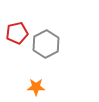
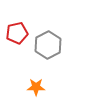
gray hexagon: moved 2 px right, 1 px down
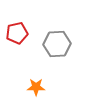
gray hexagon: moved 9 px right, 1 px up; rotated 24 degrees clockwise
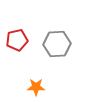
red pentagon: moved 7 px down
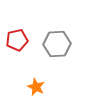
orange star: rotated 24 degrees clockwise
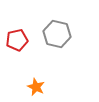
gray hexagon: moved 10 px up; rotated 16 degrees clockwise
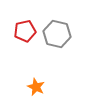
red pentagon: moved 8 px right, 9 px up
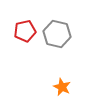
orange star: moved 26 px right
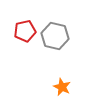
gray hexagon: moved 2 px left, 2 px down
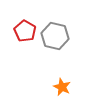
red pentagon: rotated 30 degrees counterclockwise
